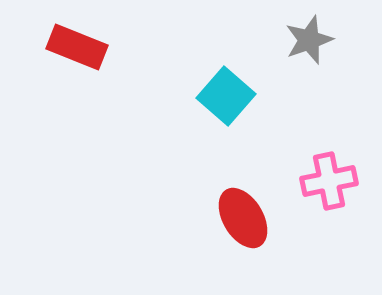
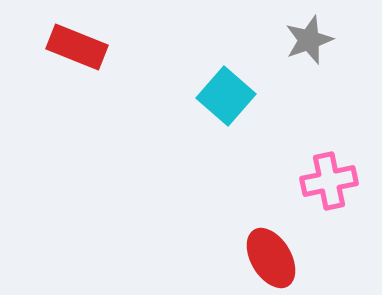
red ellipse: moved 28 px right, 40 px down
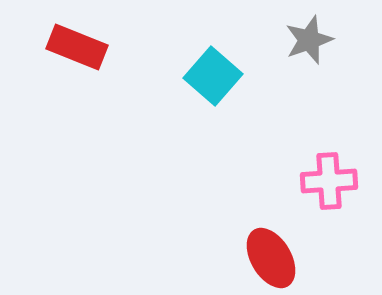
cyan square: moved 13 px left, 20 px up
pink cross: rotated 8 degrees clockwise
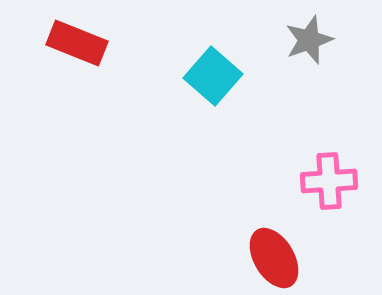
red rectangle: moved 4 px up
red ellipse: moved 3 px right
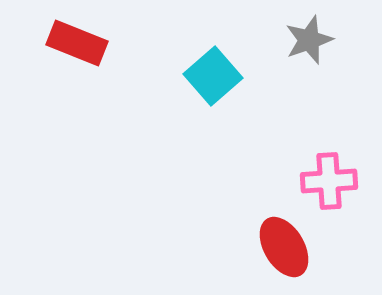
cyan square: rotated 8 degrees clockwise
red ellipse: moved 10 px right, 11 px up
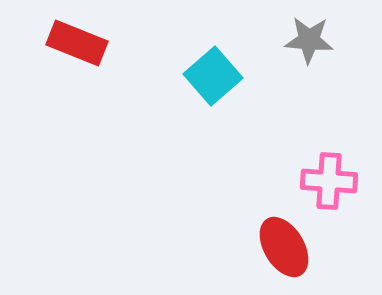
gray star: rotated 24 degrees clockwise
pink cross: rotated 8 degrees clockwise
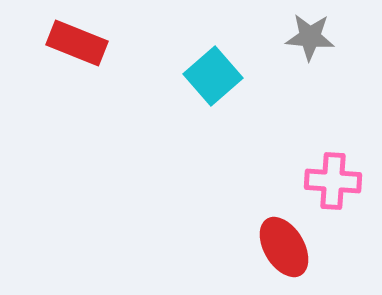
gray star: moved 1 px right, 3 px up
pink cross: moved 4 px right
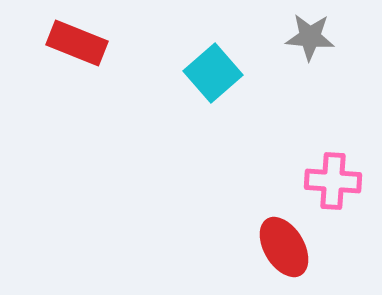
cyan square: moved 3 px up
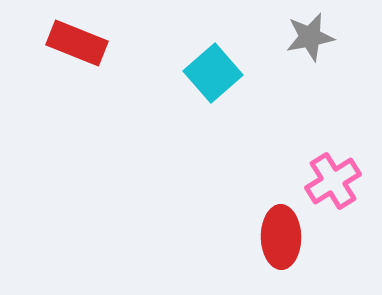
gray star: rotated 15 degrees counterclockwise
pink cross: rotated 36 degrees counterclockwise
red ellipse: moved 3 px left, 10 px up; rotated 30 degrees clockwise
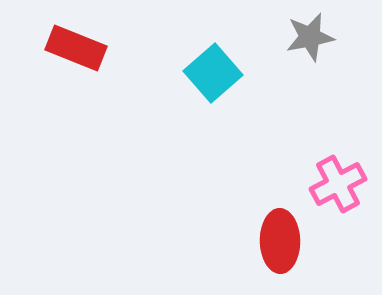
red rectangle: moved 1 px left, 5 px down
pink cross: moved 5 px right, 3 px down; rotated 4 degrees clockwise
red ellipse: moved 1 px left, 4 px down
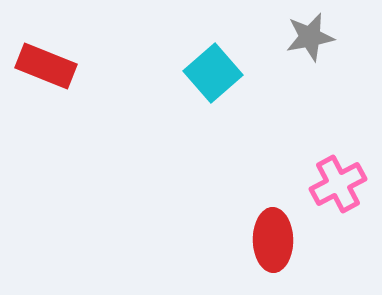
red rectangle: moved 30 px left, 18 px down
red ellipse: moved 7 px left, 1 px up
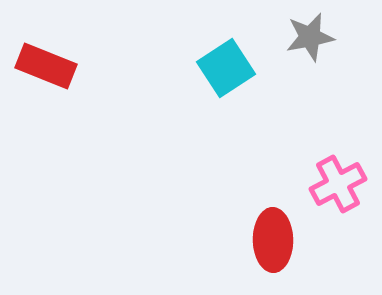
cyan square: moved 13 px right, 5 px up; rotated 8 degrees clockwise
